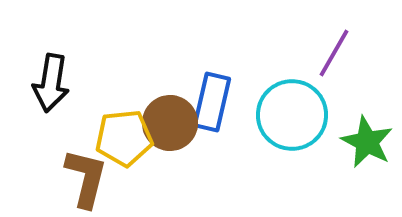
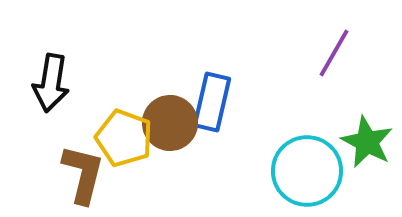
cyan circle: moved 15 px right, 56 px down
yellow pentagon: rotated 26 degrees clockwise
brown L-shape: moved 3 px left, 4 px up
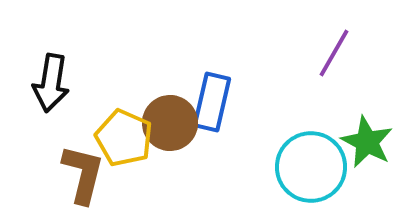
yellow pentagon: rotated 4 degrees clockwise
cyan circle: moved 4 px right, 4 px up
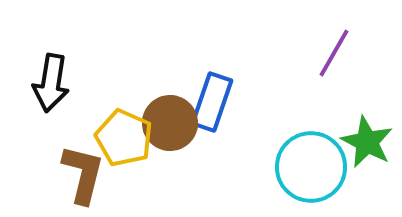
blue rectangle: rotated 6 degrees clockwise
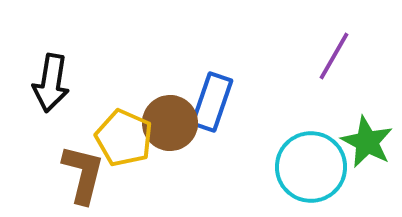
purple line: moved 3 px down
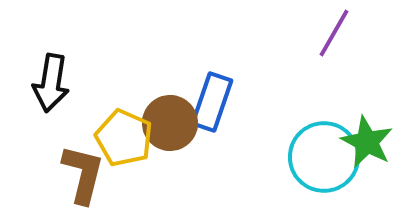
purple line: moved 23 px up
cyan circle: moved 13 px right, 10 px up
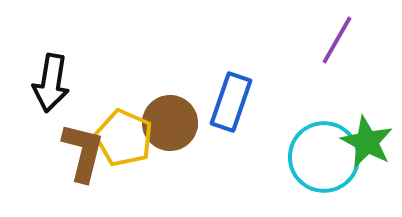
purple line: moved 3 px right, 7 px down
blue rectangle: moved 19 px right
brown L-shape: moved 22 px up
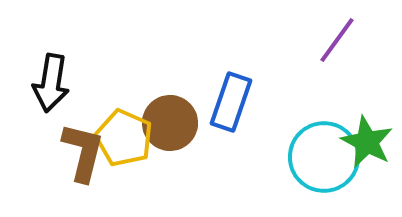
purple line: rotated 6 degrees clockwise
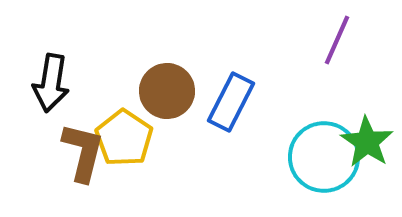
purple line: rotated 12 degrees counterclockwise
blue rectangle: rotated 8 degrees clockwise
brown circle: moved 3 px left, 32 px up
yellow pentagon: rotated 10 degrees clockwise
green star: rotated 6 degrees clockwise
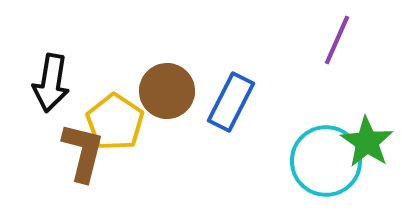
yellow pentagon: moved 9 px left, 16 px up
cyan circle: moved 2 px right, 4 px down
